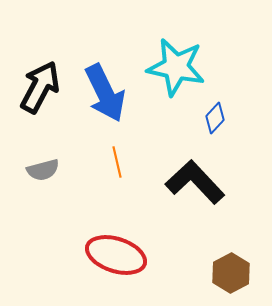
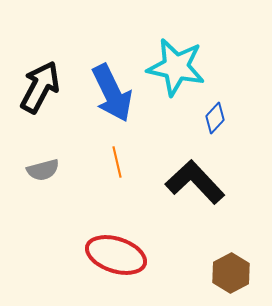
blue arrow: moved 7 px right
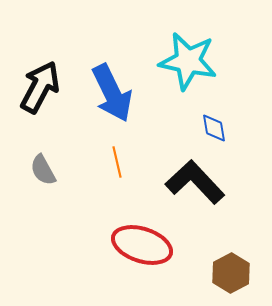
cyan star: moved 12 px right, 6 px up
blue diamond: moved 1 px left, 10 px down; rotated 52 degrees counterclockwise
gray semicircle: rotated 76 degrees clockwise
red ellipse: moved 26 px right, 10 px up
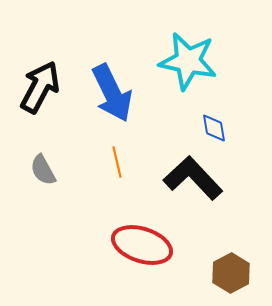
black L-shape: moved 2 px left, 4 px up
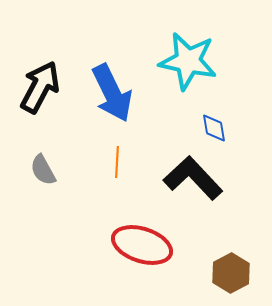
orange line: rotated 16 degrees clockwise
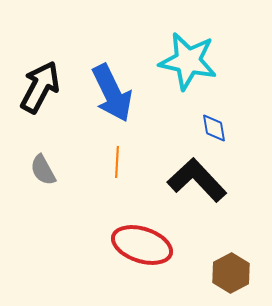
black L-shape: moved 4 px right, 2 px down
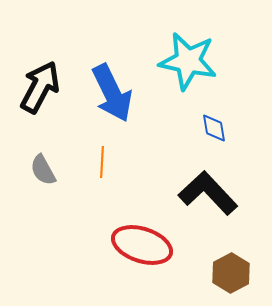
orange line: moved 15 px left
black L-shape: moved 11 px right, 13 px down
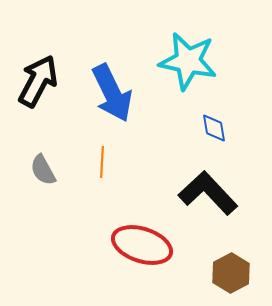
black arrow: moved 2 px left, 6 px up
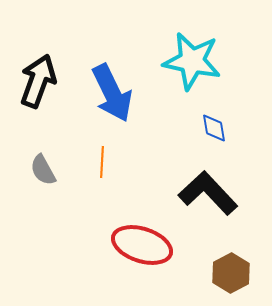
cyan star: moved 4 px right
black arrow: rotated 8 degrees counterclockwise
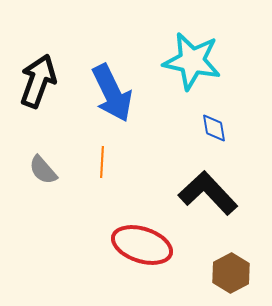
gray semicircle: rotated 12 degrees counterclockwise
